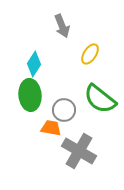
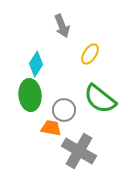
cyan diamond: moved 2 px right
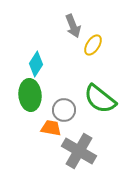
gray arrow: moved 11 px right
yellow ellipse: moved 3 px right, 9 px up
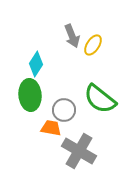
gray arrow: moved 1 px left, 10 px down
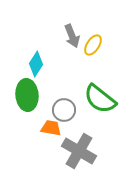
green ellipse: moved 3 px left
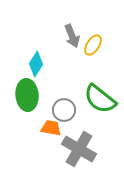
gray cross: moved 2 px up
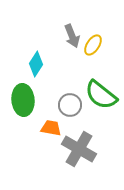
green ellipse: moved 4 px left, 5 px down
green semicircle: moved 1 px right, 4 px up
gray circle: moved 6 px right, 5 px up
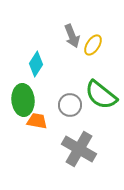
orange trapezoid: moved 14 px left, 7 px up
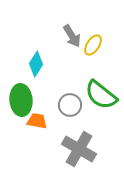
gray arrow: rotated 10 degrees counterclockwise
green ellipse: moved 2 px left
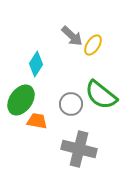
gray arrow: rotated 15 degrees counterclockwise
green ellipse: rotated 40 degrees clockwise
gray circle: moved 1 px right, 1 px up
gray cross: rotated 16 degrees counterclockwise
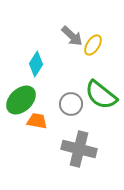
green ellipse: rotated 12 degrees clockwise
